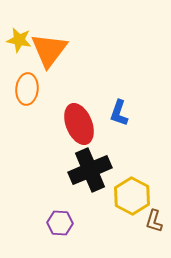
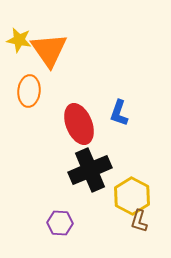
orange triangle: rotated 12 degrees counterclockwise
orange ellipse: moved 2 px right, 2 px down
brown L-shape: moved 15 px left
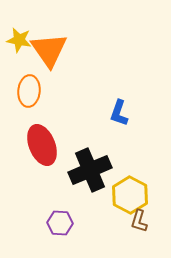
red ellipse: moved 37 px left, 21 px down
yellow hexagon: moved 2 px left, 1 px up
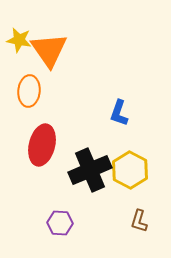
red ellipse: rotated 36 degrees clockwise
yellow hexagon: moved 25 px up
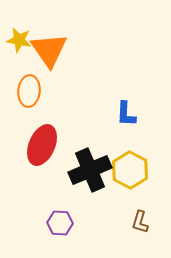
blue L-shape: moved 7 px right, 1 px down; rotated 16 degrees counterclockwise
red ellipse: rotated 9 degrees clockwise
brown L-shape: moved 1 px right, 1 px down
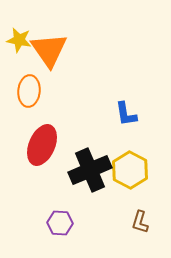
blue L-shape: rotated 12 degrees counterclockwise
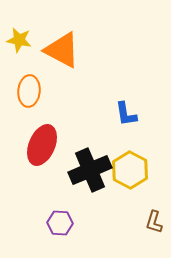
orange triangle: moved 13 px right; rotated 27 degrees counterclockwise
brown L-shape: moved 14 px right
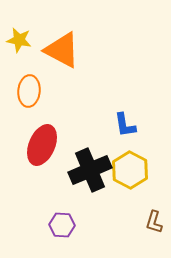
blue L-shape: moved 1 px left, 11 px down
purple hexagon: moved 2 px right, 2 px down
